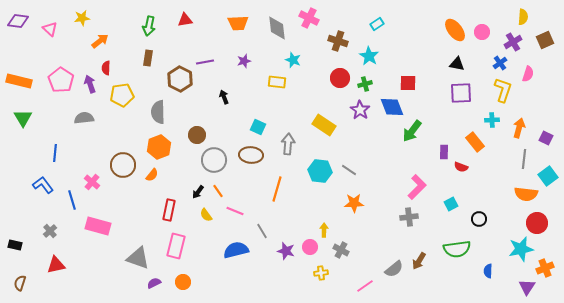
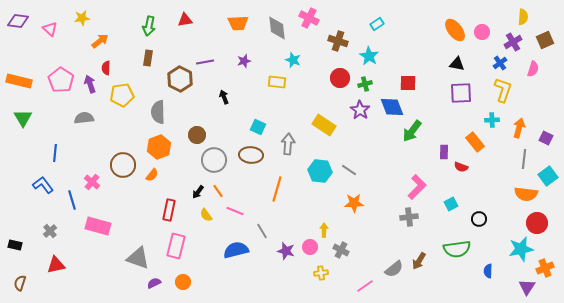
pink semicircle at (528, 74): moved 5 px right, 5 px up
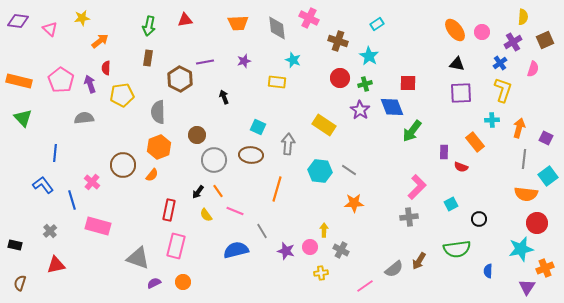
green triangle at (23, 118): rotated 12 degrees counterclockwise
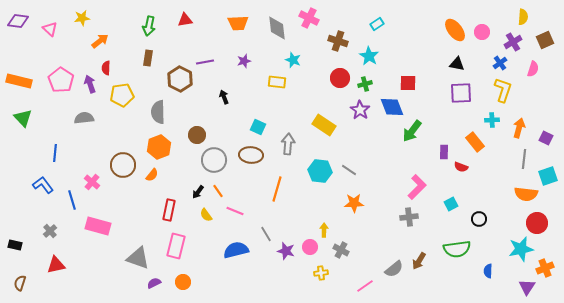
cyan square at (548, 176): rotated 18 degrees clockwise
gray line at (262, 231): moved 4 px right, 3 px down
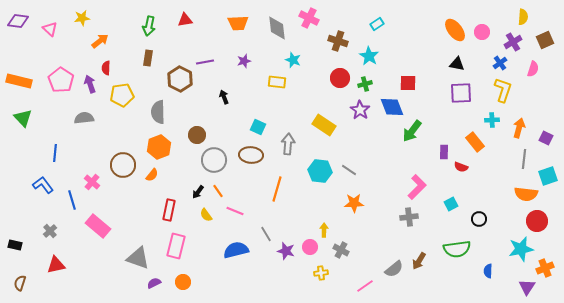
red circle at (537, 223): moved 2 px up
pink rectangle at (98, 226): rotated 25 degrees clockwise
